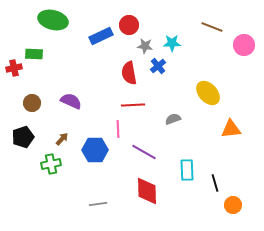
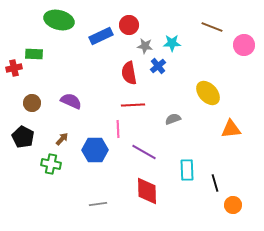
green ellipse: moved 6 px right
black pentagon: rotated 25 degrees counterclockwise
green cross: rotated 24 degrees clockwise
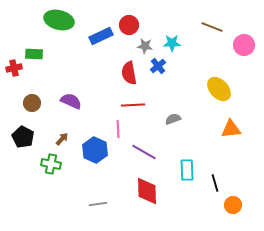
yellow ellipse: moved 11 px right, 4 px up
blue hexagon: rotated 25 degrees clockwise
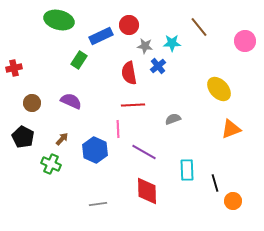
brown line: moved 13 px left; rotated 30 degrees clockwise
pink circle: moved 1 px right, 4 px up
green rectangle: moved 45 px right, 6 px down; rotated 60 degrees counterclockwise
orange triangle: rotated 15 degrees counterclockwise
green cross: rotated 12 degrees clockwise
orange circle: moved 4 px up
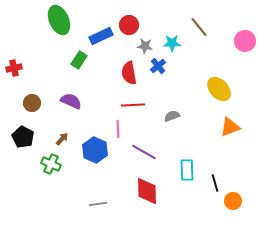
green ellipse: rotated 52 degrees clockwise
gray semicircle: moved 1 px left, 3 px up
orange triangle: moved 1 px left, 2 px up
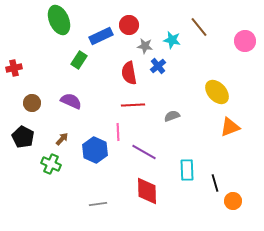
cyan star: moved 3 px up; rotated 12 degrees clockwise
yellow ellipse: moved 2 px left, 3 px down
pink line: moved 3 px down
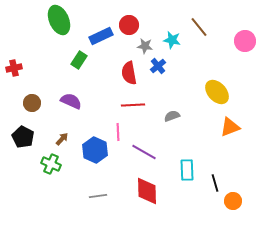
gray line: moved 8 px up
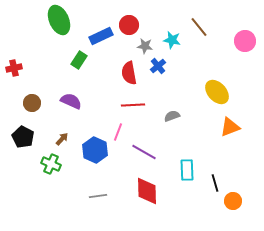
pink line: rotated 24 degrees clockwise
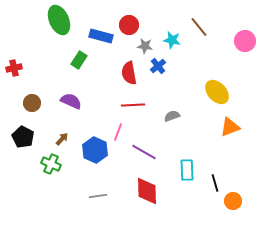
blue rectangle: rotated 40 degrees clockwise
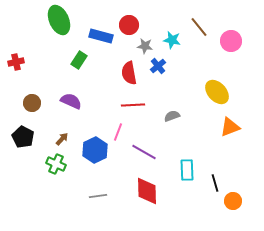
pink circle: moved 14 px left
red cross: moved 2 px right, 6 px up
blue hexagon: rotated 10 degrees clockwise
green cross: moved 5 px right
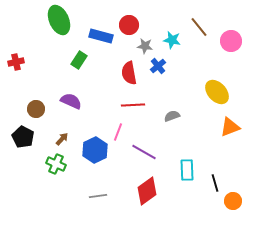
brown circle: moved 4 px right, 6 px down
red diamond: rotated 56 degrees clockwise
